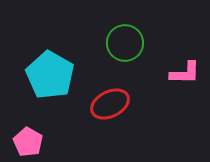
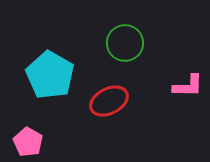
pink L-shape: moved 3 px right, 13 px down
red ellipse: moved 1 px left, 3 px up
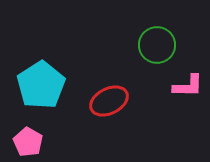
green circle: moved 32 px right, 2 px down
cyan pentagon: moved 9 px left, 10 px down; rotated 9 degrees clockwise
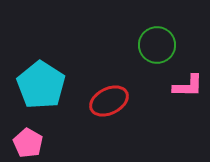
cyan pentagon: rotated 6 degrees counterclockwise
pink pentagon: moved 1 px down
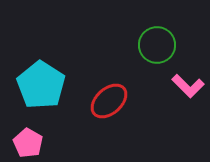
pink L-shape: rotated 44 degrees clockwise
red ellipse: rotated 15 degrees counterclockwise
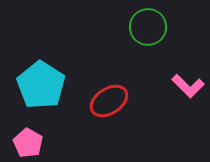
green circle: moved 9 px left, 18 px up
red ellipse: rotated 9 degrees clockwise
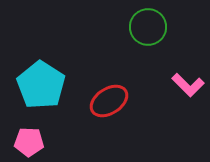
pink L-shape: moved 1 px up
pink pentagon: moved 1 px right, 1 px up; rotated 28 degrees counterclockwise
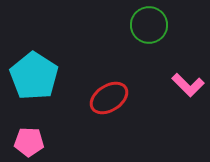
green circle: moved 1 px right, 2 px up
cyan pentagon: moved 7 px left, 9 px up
red ellipse: moved 3 px up
